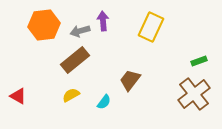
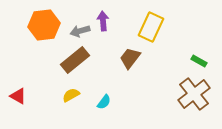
green rectangle: rotated 49 degrees clockwise
brown trapezoid: moved 22 px up
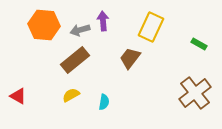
orange hexagon: rotated 12 degrees clockwise
gray arrow: moved 1 px up
green rectangle: moved 17 px up
brown cross: moved 1 px right, 1 px up
cyan semicircle: rotated 28 degrees counterclockwise
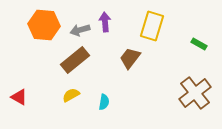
purple arrow: moved 2 px right, 1 px down
yellow rectangle: moved 1 px right, 1 px up; rotated 8 degrees counterclockwise
red triangle: moved 1 px right, 1 px down
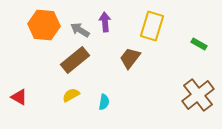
gray arrow: rotated 48 degrees clockwise
brown cross: moved 3 px right, 2 px down
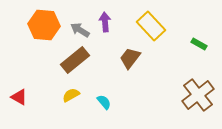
yellow rectangle: moved 1 px left; rotated 60 degrees counterclockwise
cyan semicircle: rotated 49 degrees counterclockwise
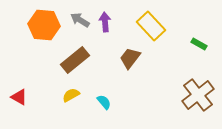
gray arrow: moved 10 px up
